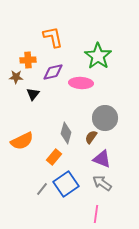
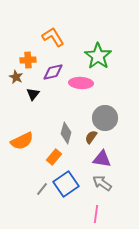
orange L-shape: rotated 20 degrees counterclockwise
brown star: rotated 24 degrees clockwise
purple triangle: rotated 12 degrees counterclockwise
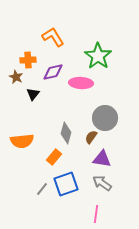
orange semicircle: rotated 20 degrees clockwise
blue square: rotated 15 degrees clockwise
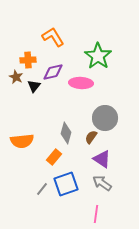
black triangle: moved 1 px right, 8 px up
purple triangle: rotated 24 degrees clockwise
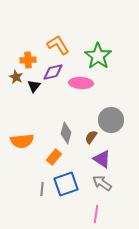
orange L-shape: moved 5 px right, 8 px down
gray circle: moved 6 px right, 2 px down
gray line: rotated 32 degrees counterclockwise
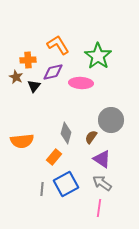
blue square: rotated 10 degrees counterclockwise
pink line: moved 3 px right, 6 px up
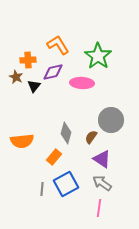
pink ellipse: moved 1 px right
